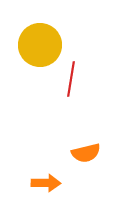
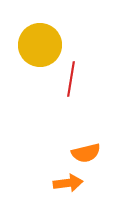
orange arrow: moved 22 px right; rotated 8 degrees counterclockwise
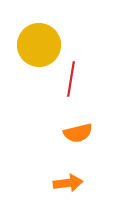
yellow circle: moved 1 px left
orange semicircle: moved 8 px left, 20 px up
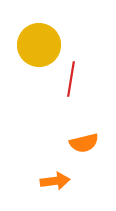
orange semicircle: moved 6 px right, 10 px down
orange arrow: moved 13 px left, 2 px up
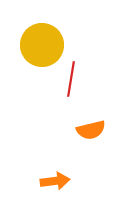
yellow circle: moved 3 px right
orange semicircle: moved 7 px right, 13 px up
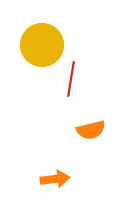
orange arrow: moved 2 px up
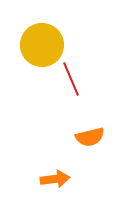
red line: rotated 32 degrees counterclockwise
orange semicircle: moved 1 px left, 7 px down
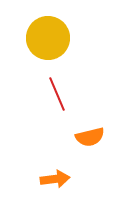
yellow circle: moved 6 px right, 7 px up
red line: moved 14 px left, 15 px down
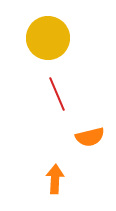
orange arrow: rotated 80 degrees counterclockwise
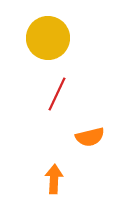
red line: rotated 48 degrees clockwise
orange arrow: moved 1 px left
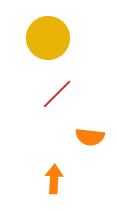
red line: rotated 20 degrees clockwise
orange semicircle: rotated 20 degrees clockwise
